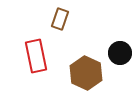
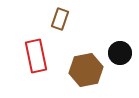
brown hexagon: moved 3 px up; rotated 24 degrees clockwise
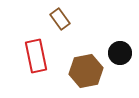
brown rectangle: rotated 55 degrees counterclockwise
brown hexagon: moved 1 px down
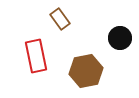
black circle: moved 15 px up
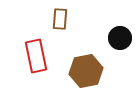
brown rectangle: rotated 40 degrees clockwise
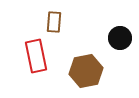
brown rectangle: moved 6 px left, 3 px down
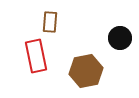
brown rectangle: moved 4 px left
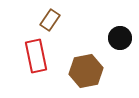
brown rectangle: moved 2 px up; rotated 30 degrees clockwise
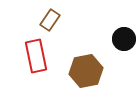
black circle: moved 4 px right, 1 px down
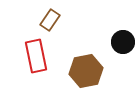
black circle: moved 1 px left, 3 px down
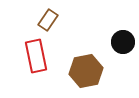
brown rectangle: moved 2 px left
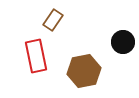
brown rectangle: moved 5 px right
brown hexagon: moved 2 px left
